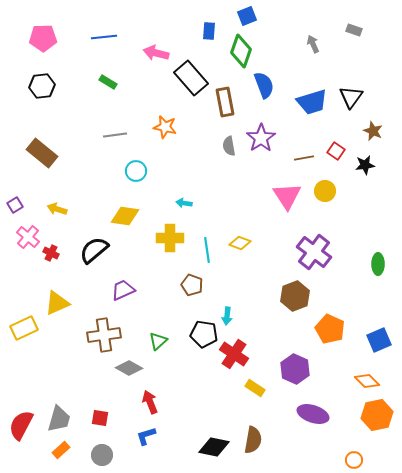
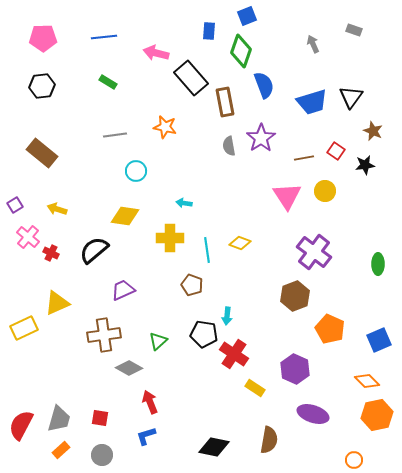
brown semicircle at (253, 440): moved 16 px right
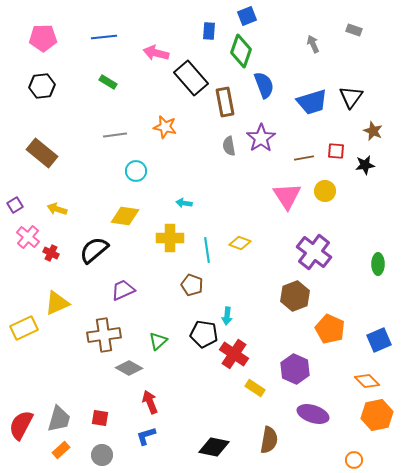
red square at (336, 151): rotated 30 degrees counterclockwise
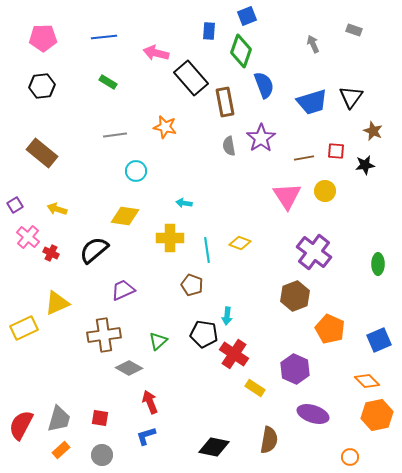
orange circle at (354, 460): moved 4 px left, 3 px up
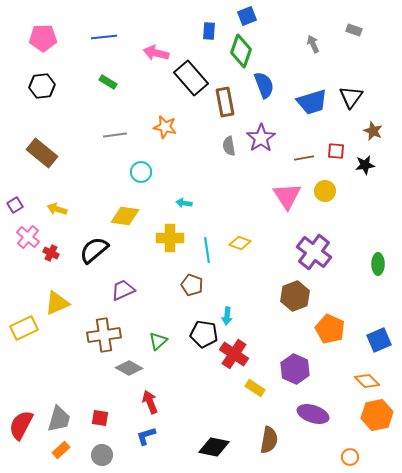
cyan circle at (136, 171): moved 5 px right, 1 px down
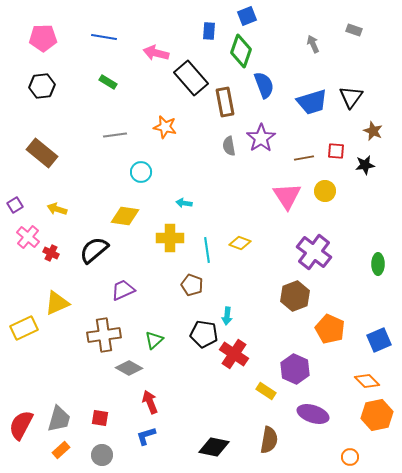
blue line at (104, 37): rotated 15 degrees clockwise
green triangle at (158, 341): moved 4 px left, 1 px up
yellow rectangle at (255, 388): moved 11 px right, 3 px down
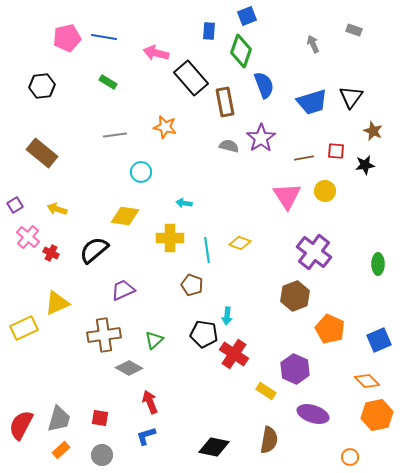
pink pentagon at (43, 38): moved 24 px right; rotated 12 degrees counterclockwise
gray semicircle at (229, 146): rotated 114 degrees clockwise
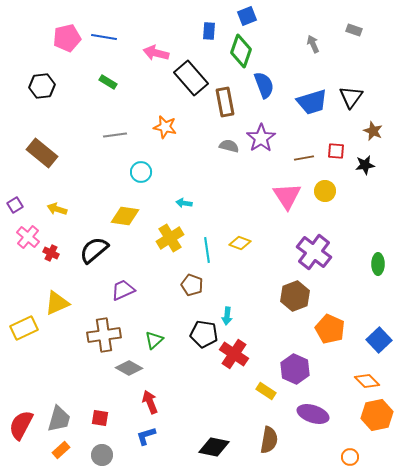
yellow cross at (170, 238): rotated 32 degrees counterclockwise
blue square at (379, 340): rotated 20 degrees counterclockwise
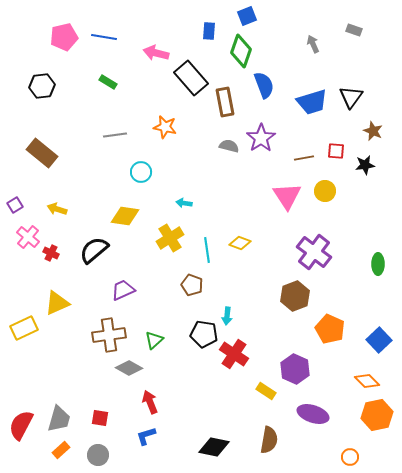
pink pentagon at (67, 38): moved 3 px left, 1 px up
brown cross at (104, 335): moved 5 px right
gray circle at (102, 455): moved 4 px left
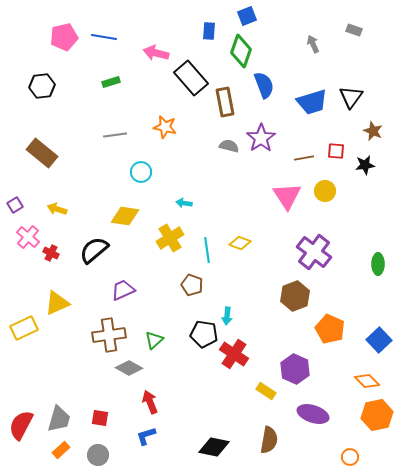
green rectangle at (108, 82): moved 3 px right; rotated 48 degrees counterclockwise
